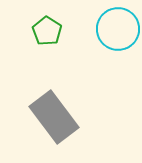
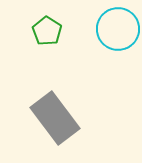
gray rectangle: moved 1 px right, 1 px down
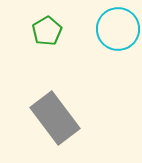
green pentagon: rotated 8 degrees clockwise
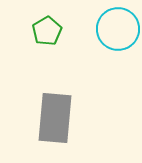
gray rectangle: rotated 42 degrees clockwise
